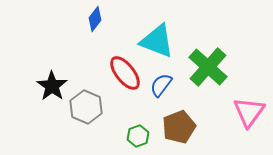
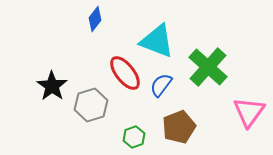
gray hexagon: moved 5 px right, 2 px up; rotated 20 degrees clockwise
green hexagon: moved 4 px left, 1 px down
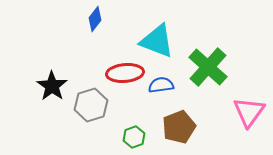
red ellipse: rotated 57 degrees counterclockwise
blue semicircle: rotated 45 degrees clockwise
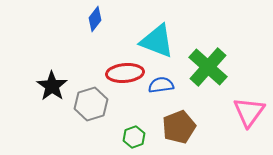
gray hexagon: moved 1 px up
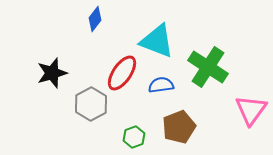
green cross: rotated 9 degrees counterclockwise
red ellipse: moved 3 px left; rotated 51 degrees counterclockwise
black star: moved 13 px up; rotated 20 degrees clockwise
gray hexagon: rotated 12 degrees counterclockwise
pink triangle: moved 2 px right, 2 px up
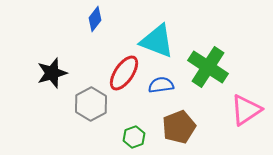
red ellipse: moved 2 px right
pink triangle: moved 5 px left; rotated 20 degrees clockwise
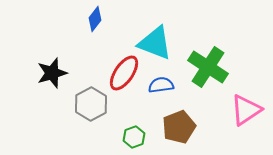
cyan triangle: moved 2 px left, 2 px down
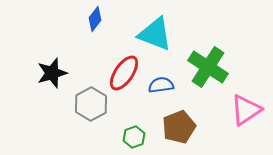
cyan triangle: moved 9 px up
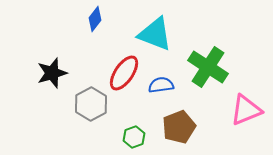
pink triangle: rotated 12 degrees clockwise
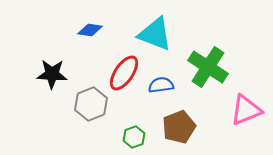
blue diamond: moved 5 px left, 11 px down; rotated 60 degrees clockwise
black star: moved 1 px down; rotated 20 degrees clockwise
gray hexagon: rotated 8 degrees clockwise
